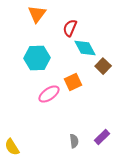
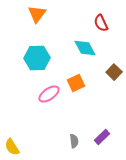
red semicircle: moved 31 px right, 5 px up; rotated 48 degrees counterclockwise
brown square: moved 11 px right, 6 px down
orange square: moved 3 px right, 1 px down
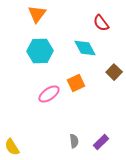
red semicircle: rotated 12 degrees counterclockwise
cyan hexagon: moved 3 px right, 7 px up
purple rectangle: moved 1 px left, 5 px down
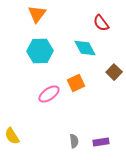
purple rectangle: rotated 35 degrees clockwise
yellow semicircle: moved 11 px up
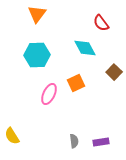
cyan hexagon: moved 3 px left, 4 px down
pink ellipse: rotated 30 degrees counterclockwise
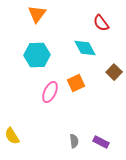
pink ellipse: moved 1 px right, 2 px up
purple rectangle: rotated 35 degrees clockwise
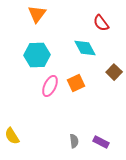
pink ellipse: moved 6 px up
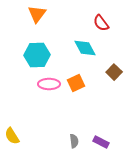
pink ellipse: moved 1 px left, 2 px up; rotated 65 degrees clockwise
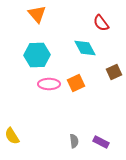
orange triangle: rotated 18 degrees counterclockwise
brown square: rotated 21 degrees clockwise
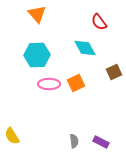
red semicircle: moved 2 px left, 1 px up
